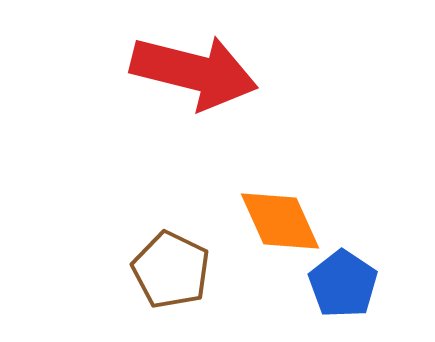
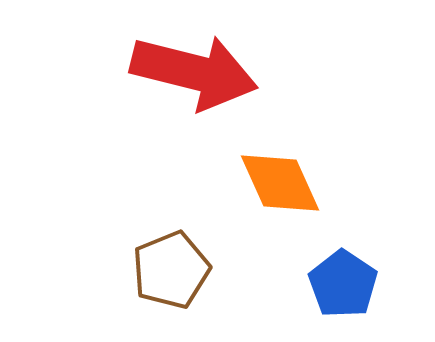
orange diamond: moved 38 px up
brown pentagon: rotated 24 degrees clockwise
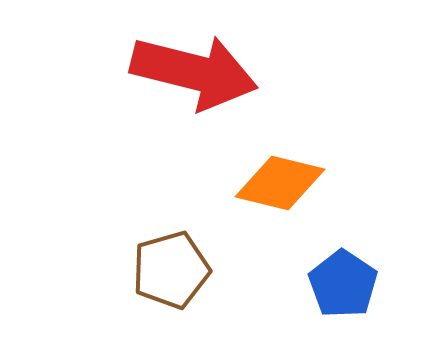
orange diamond: rotated 52 degrees counterclockwise
brown pentagon: rotated 6 degrees clockwise
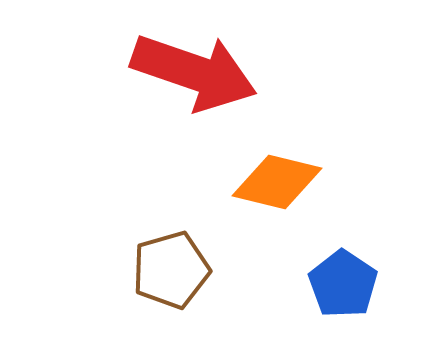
red arrow: rotated 5 degrees clockwise
orange diamond: moved 3 px left, 1 px up
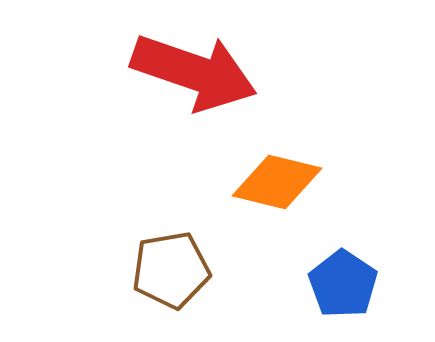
brown pentagon: rotated 6 degrees clockwise
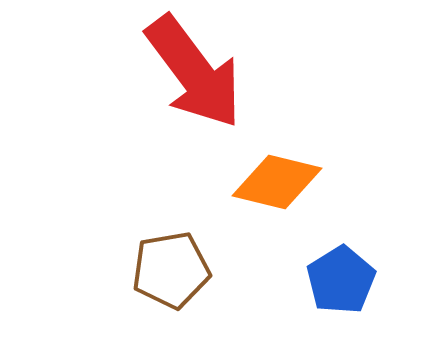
red arrow: rotated 34 degrees clockwise
blue pentagon: moved 2 px left, 4 px up; rotated 6 degrees clockwise
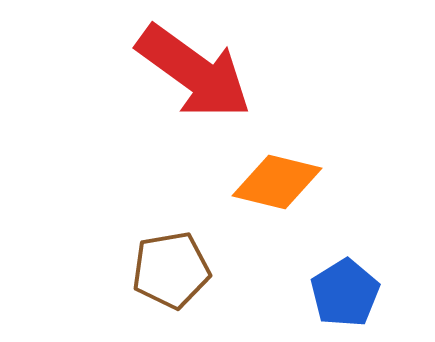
red arrow: rotated 17 degrees counterclockwise
blue pentagon: moved 4 px right, 13 px down
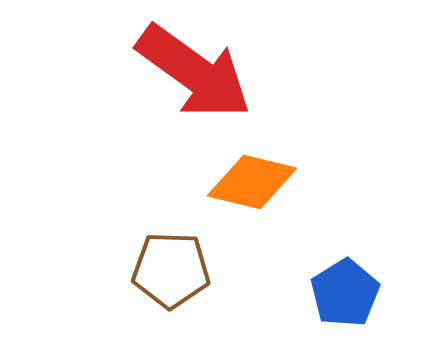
orange diamond: moved 25 px left
brown pentagon: rotated 12 degrees clockwise
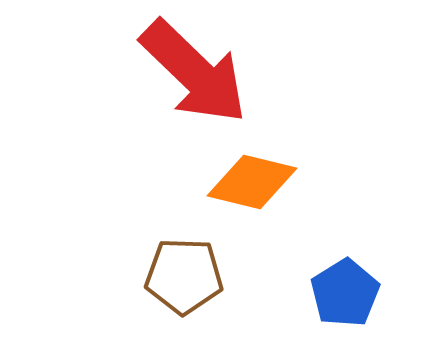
red arrow: rotated 8 degrees clockwise
brown pentagon: moved 13 px right, 6 px down
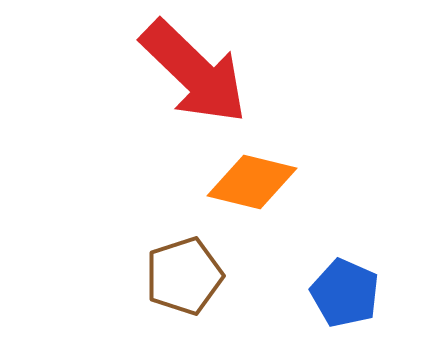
brown pentagon: rotated 20 degrees counterclockwise
blue pentagon: rotated 16 degrees counterclockwise
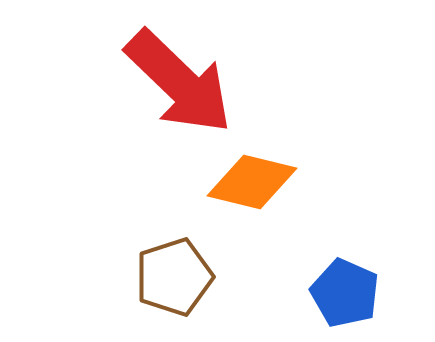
red arrow: moved 15 px left, 10 px down
brown pentagon: moved 10 px left, 1 px down
